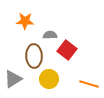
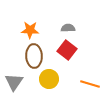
orange star: moved 5 px right, 9 px down
gray semicircle: moved 18 px right, 7 px up
gray triangle: moved 1 px right, 3 px down; rotated 24 degrees counterclockwise
orange line: moved 1 px right
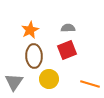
orange star: rotated 30 degrees counterclockwise
red square: rotated 30 degrees clockwise
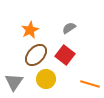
gray semicircle: moved 1 px right; rotated 32 degrees counterclockwise
red square: moved 2 px left, 5 px down; rotated 30 degrees counterclockwise
brown ellipse: moved 2 px right, 1 px up; rotated 45 degrees clockwise
yellow circle: moved 3 px left
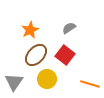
yellow circle: moved 1 px right
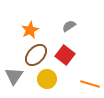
gray semicircle: moved 2 px up
gray triangle: moved 6 px up
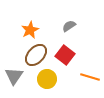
orange line: moved 7 px up
